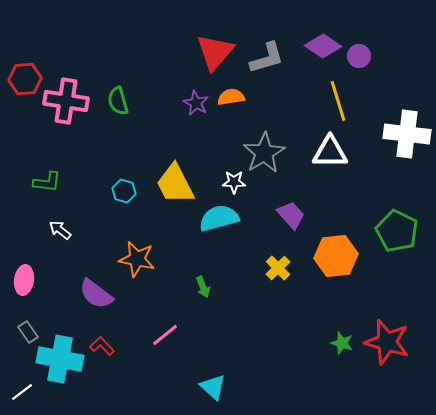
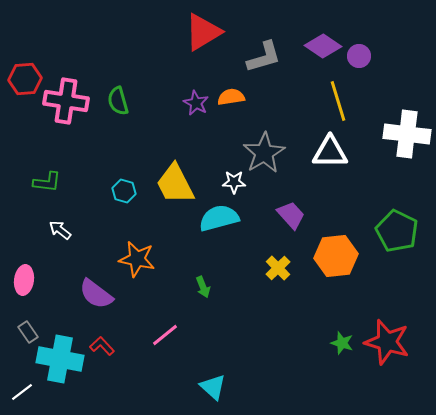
red triangle: moved 12 px left, 20 px up; rotated 18 degrees clockwise
gray L-shape: moved 3 px left, 1 px up
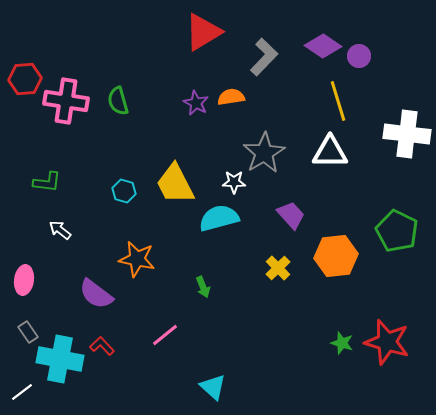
gray L-shape: rotated 30 degrees counterclockwise
